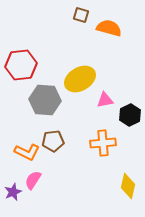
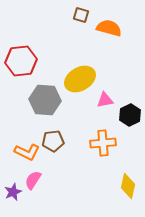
red hexagon: moved 4 px up
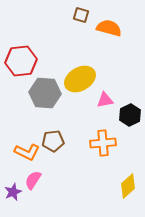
gray hexagon: moved 7 px up
yellow diamond: rotated 35 degrees clockwise
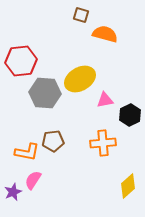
orange semicircle: moved 4 px left, 6 px down
orange L-shape: rotated 15 degrees counterclockwise
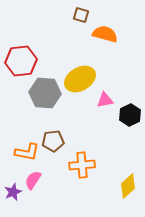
orange cross: moved 21 px left, 22 px down
